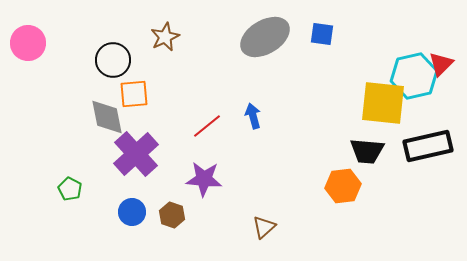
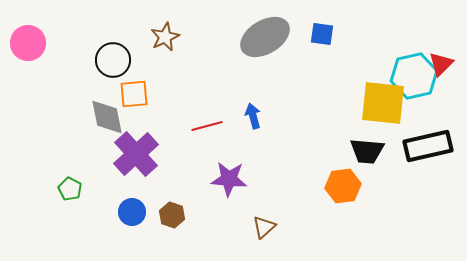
red line: rotated 24 degrees clockwise
purple star: moved 25 px right
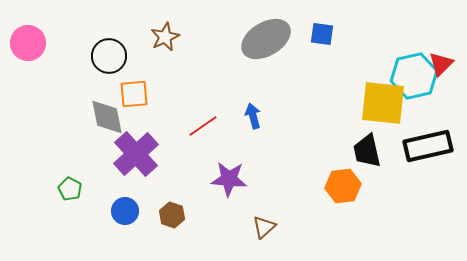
gray ellipse: moved 1 px right, 2 px down
black circle: moved 4 px left, 4 px up
red line: moved 4 px left; rotated 20 degrees counterclockwise
black trapezoid: rotated 72 degrees clockwise
blue circle: moved 7 px left, 1 px up
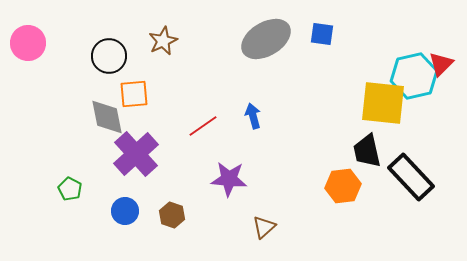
brown star: moved 2 px left, 4 px down
black rectangle: moved 17 px left, 31 px down; rotated 60 degrees clockwise
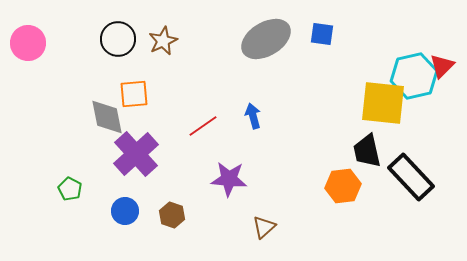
black circle: moved 9 px right, 17 px up
red triangle: moved 1 px right, 2 px down
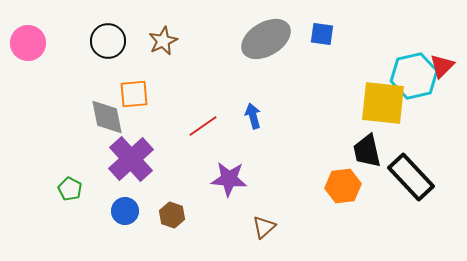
black circle: moved 10 px left, 2 px down
purple cross: moved 5 px left, 5 px down
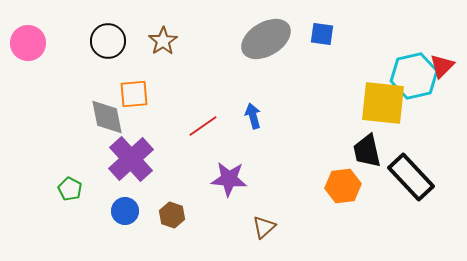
brown star: rotated 8 degrees counterclockwise
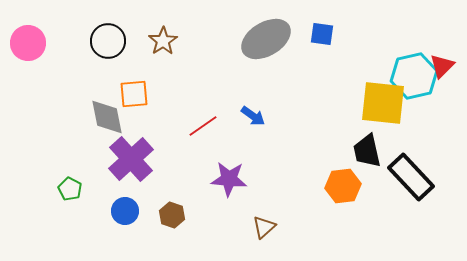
blue arrow: rotated 140 degrees clockwise
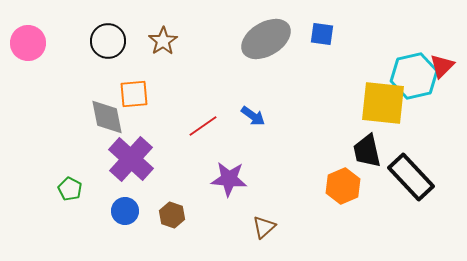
purple cross: rotated 6 degrees counterclockwise
orange hexagon: rotated 16 degrees counterclockwise
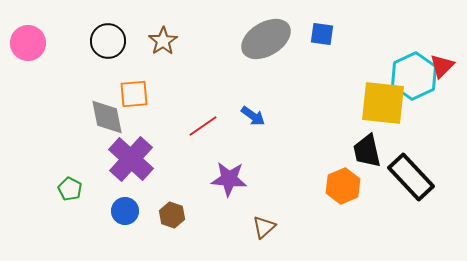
cyan hexagon: rotated 12 degrees counterclockwise
